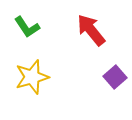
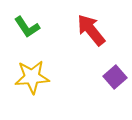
yellow star: rotated 12 degrees clockwise
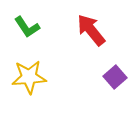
yellow star: moved 3 px left
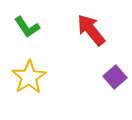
yellow star: rotated 28 degrees counterclockwise
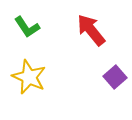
yellow star: rotated 16 degrees counterclockwise
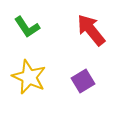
purple square: moved 32 px left, 4 px down; rotated 10 degrees clockwise
